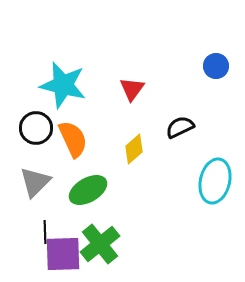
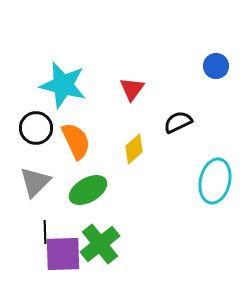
black semicircle: moved 2 px left, 5 px up
orange semicircle: moved 3 px right, 2 px down
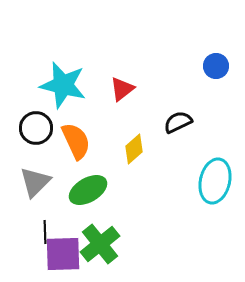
red triangle: moved 10 px left; rotated 16 degrees clockwise
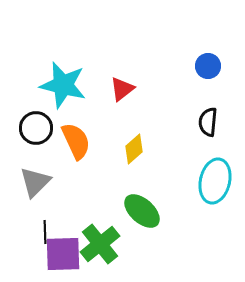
blue circle: moved 8 px left
black semicircle: moved 30 px right; rotated 60 degrees counterclockwise
green ellipse: moved 54 px right, 21 px down; rotated 72 degrees clockwise
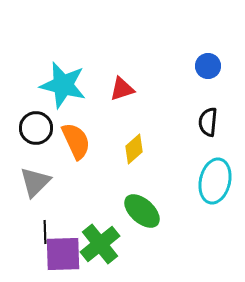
red triangle: rotated 20 degrees clockwise
